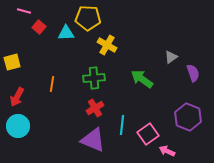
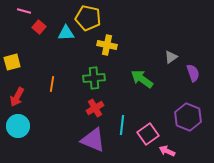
yellow pentagon: rotated 10 degrees clockwise
yellow cross: rotated 18 degrees counterclockwise
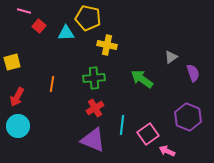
red square: moved 1 px up
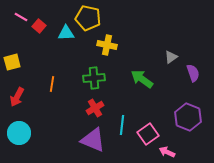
pink line: moved 3 px left, 6 px down; rotated 16 degrees clockwise
cyan circle: moved 1 px right, 7 px down
pink arrow: moved 1 px down
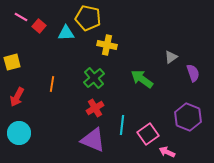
green cross: rotated 35 degrees counterclockwise
